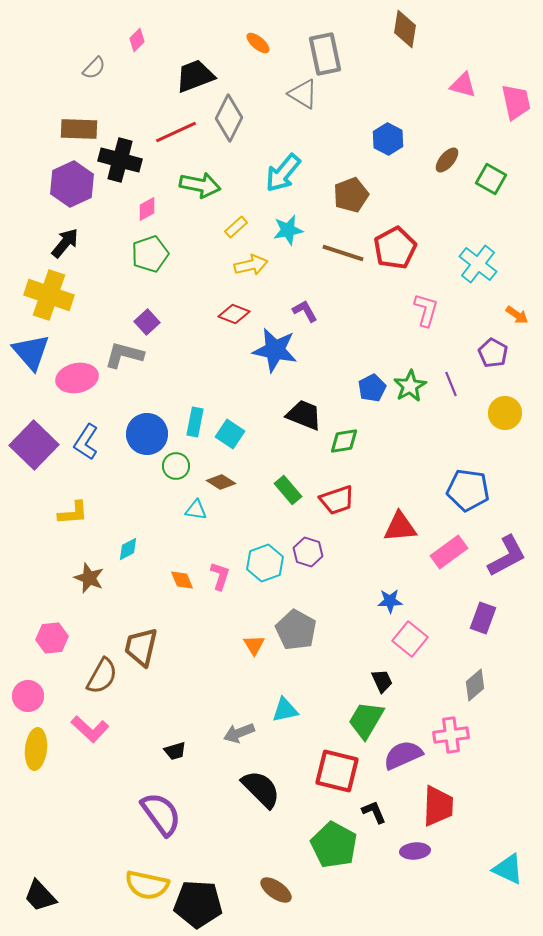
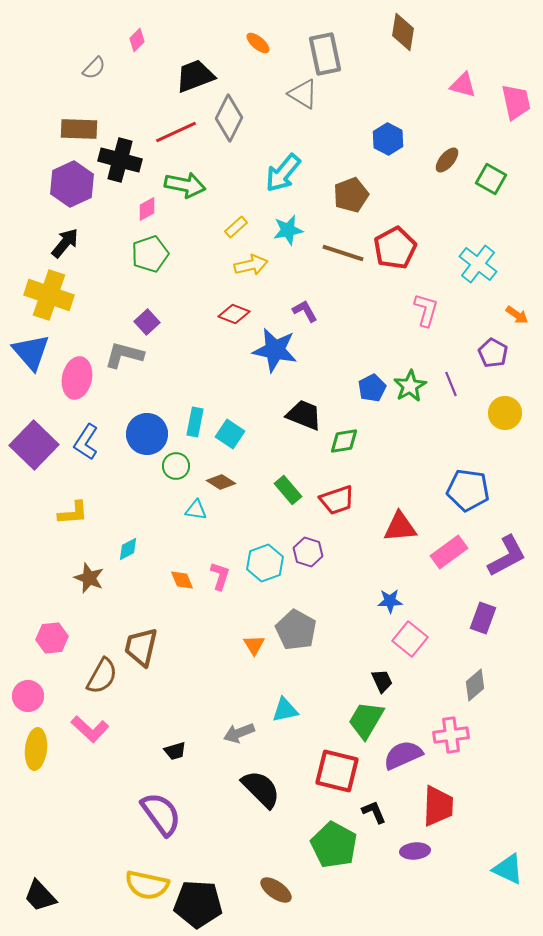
brown diamond at (405, 29): moved 2 px left, 3 px down
green arrow at (200, 185): moved 15 px left
pink ellipse at (77, 378): rotated 66 degrees counterclockwise
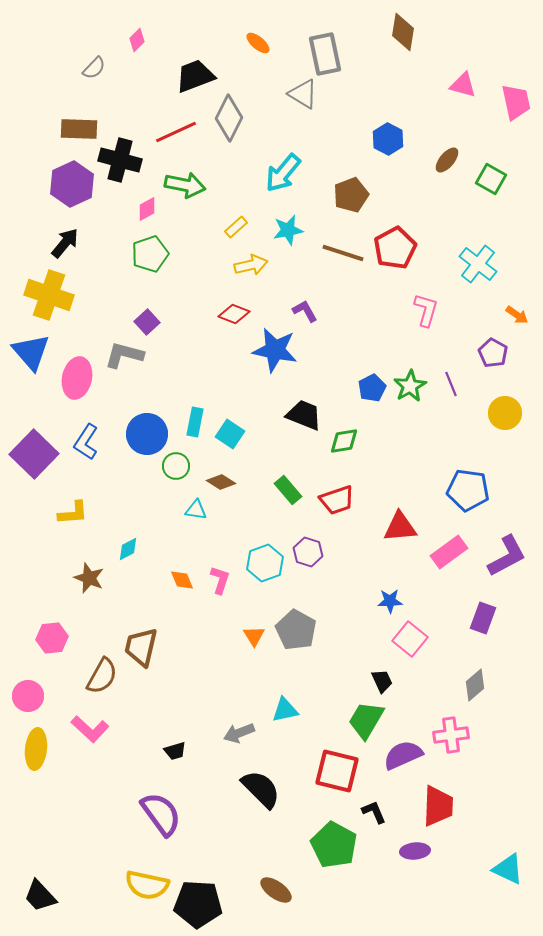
purple square at (34, 445): moved 9 px down
pink L-shape at (220, 576): moved 4 px down
orange triangle at (254, 645): moved 9 px up
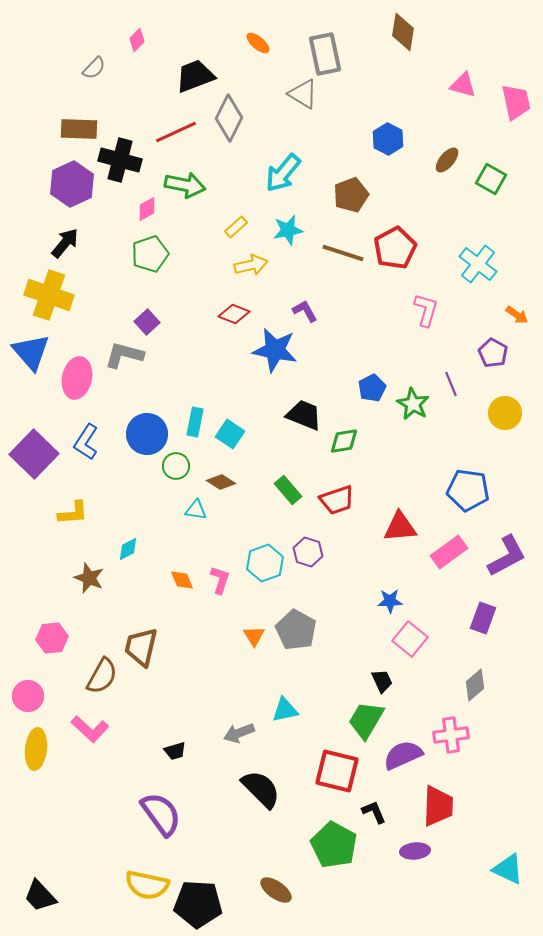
green star at (410, 386): moved 3 px right, 18 px down; rotated 12 degrees counterclockwise
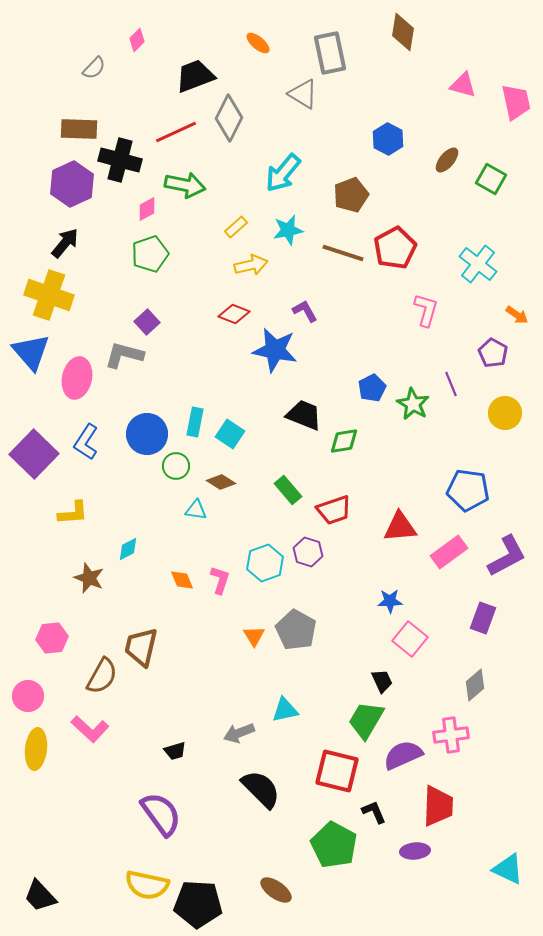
gray rectangle at (325, 54): moved 5 px right, 1 px up
red trapezoid at (337, 500): moved 3 px left, 10 px down
